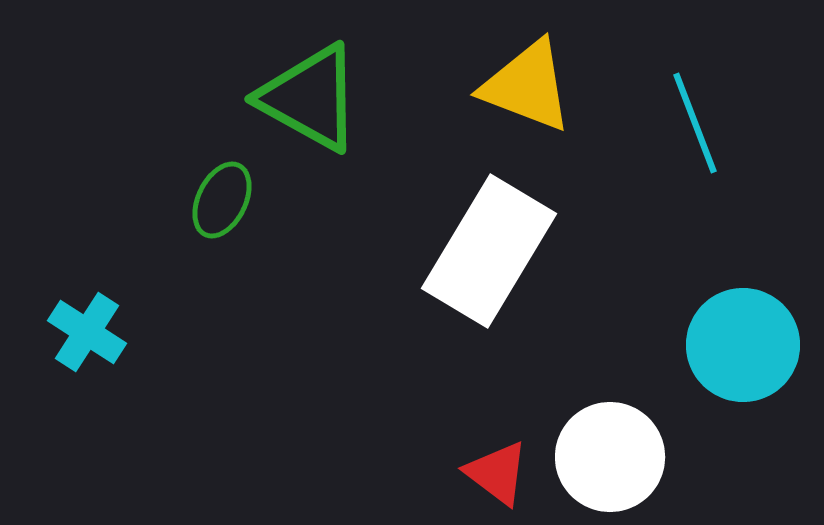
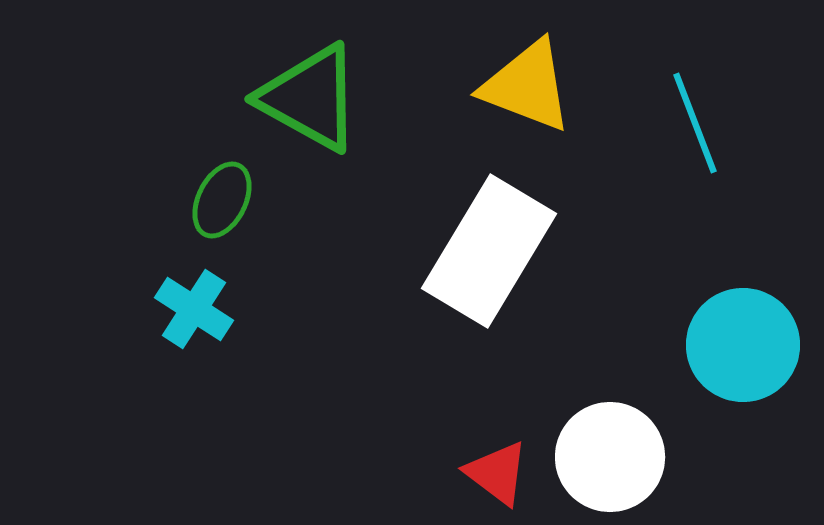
cyan cross: moved 107 px right, 23 px up
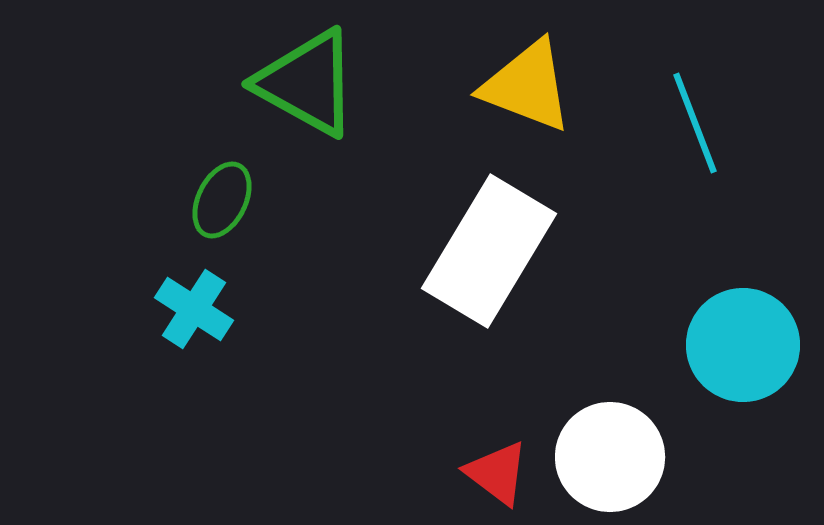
green triangle: moved 3 px left, 15 px up
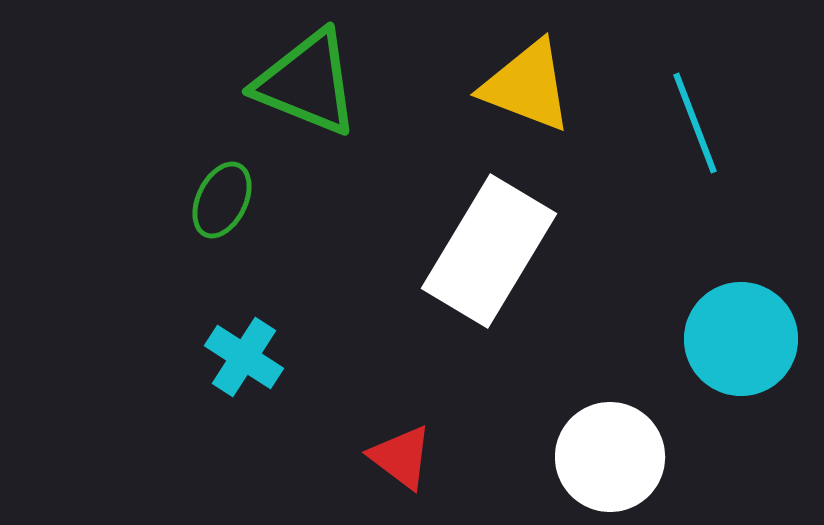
green triangle: rotated 7 degrees counterclockwise
cyan cross: moved 50 px right, 48 px down
cyan circle: moved 2 px left, 6 px up
red triangle: moved 96 px left, 16 px up
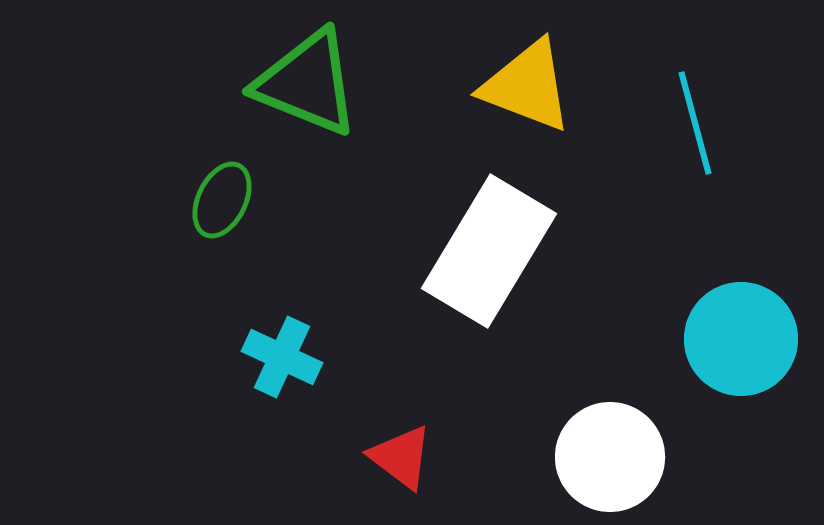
cyan line: rotated 6 degrees clockwise
cyan cross: moved 38 px right; rotated 8 degrees counterclockwise
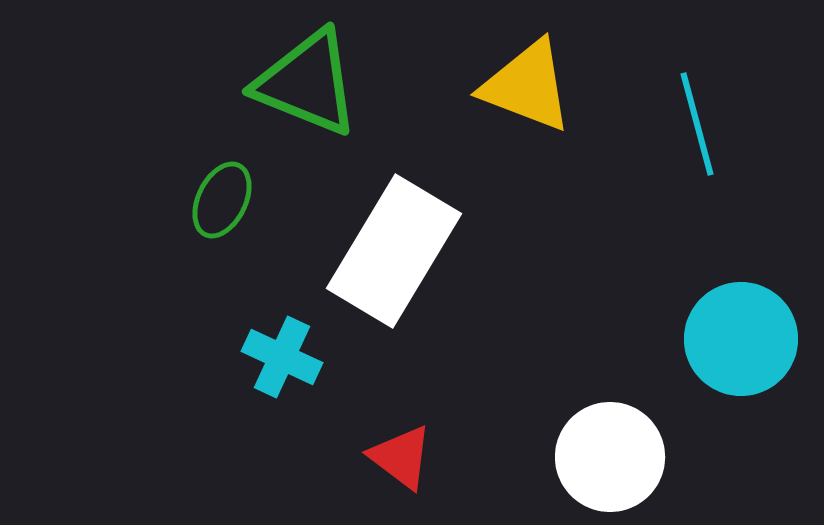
cyan line: moved 2 px right, 1 px down
white rectangle: moved 95 px left
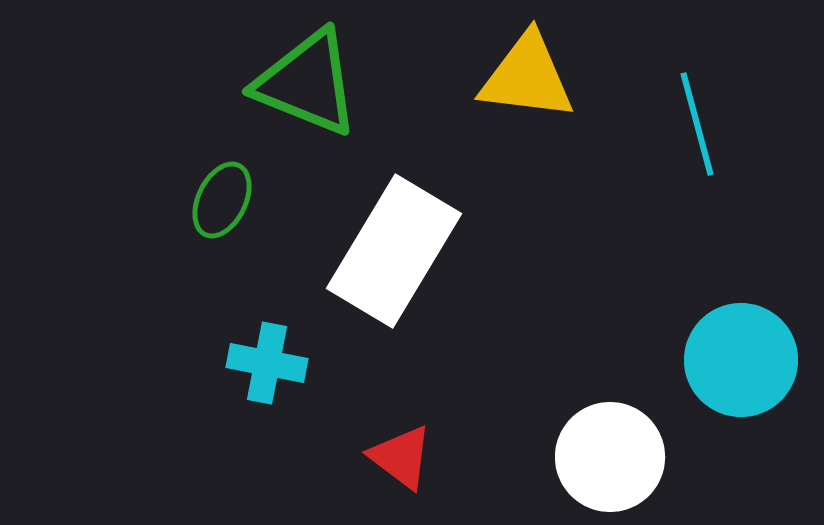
yellow triangle: moved 9 px up; rotated 14 degrees counterclockwise
cyan circle: moved 21 px down
cyan cross: moved 15 px left, 6 px down; rotated 14 degrees counterclockwise
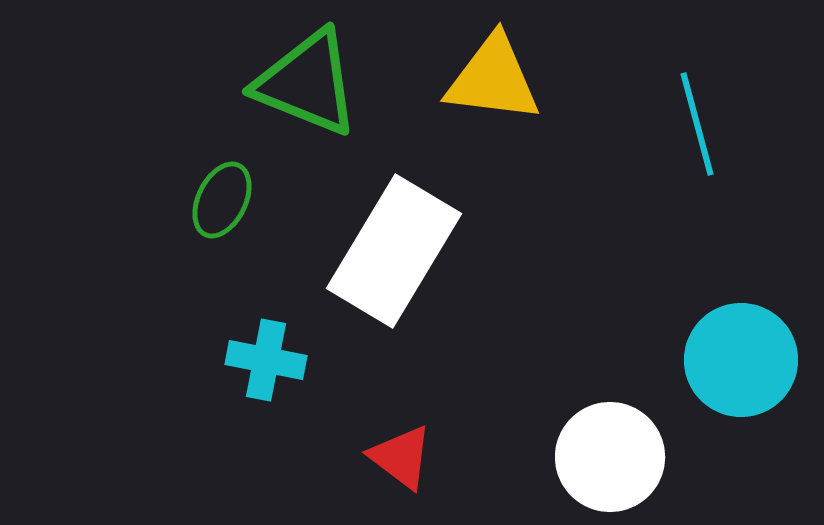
yellow triangle: moved 34 px left, 2 px down
cyan cross: moved 1 px left, 3 px up
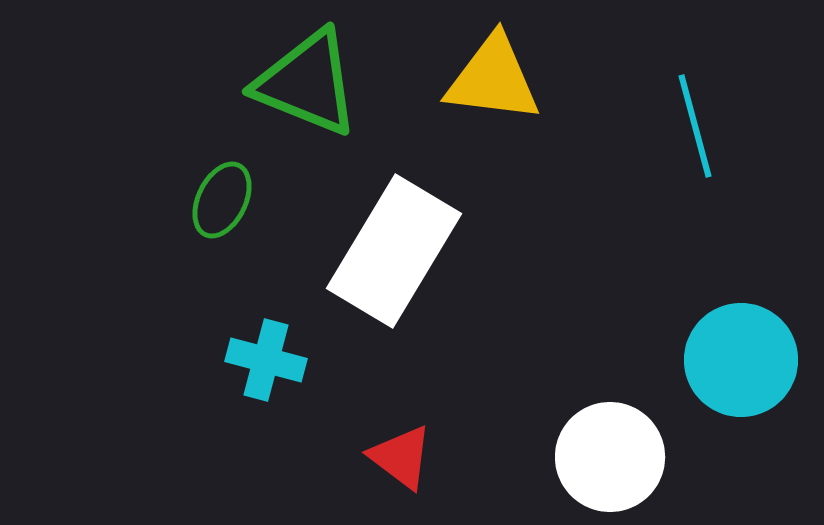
cyan line: moved 2 px left, 2 px down
cyan cross: rotated 4 degrees clockwise
